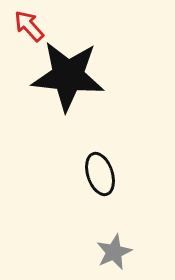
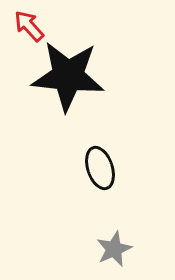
black ellipse: moved 6 px up
gray star: moved 3 px up
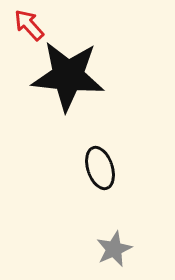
red arrow: moved 1 px up
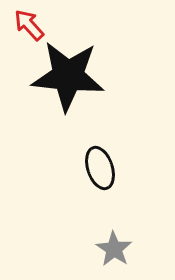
gray star: rotated 15 degrees counterclockwise
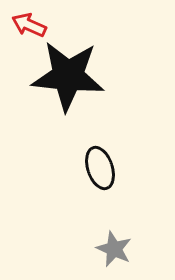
red arrow: rotated 24 degrees counterclockwise
gray star: rotated 9 degrees counterclockwise
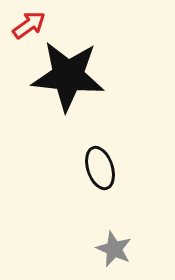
red arrow: rotated 120 degrees clockwise
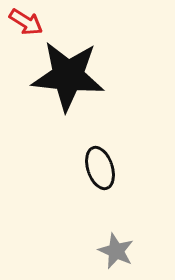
red arrow: moved 3 px left, 3 px up; rotated 68 degrees clockwise
gray star: moved 2 px right, 2 px down
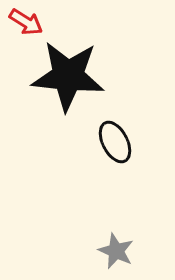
black ellipse: moved 15 px right, 26 px up; rotated 9 degrees counterclockwise
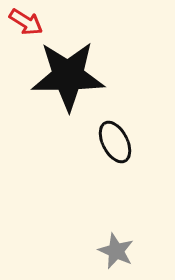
black star: rotated 6 degrees counterclockwise
